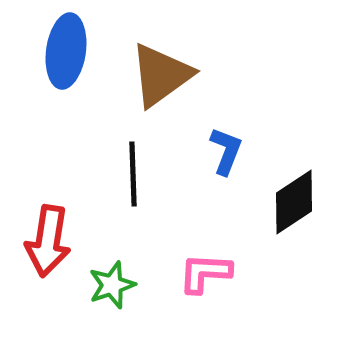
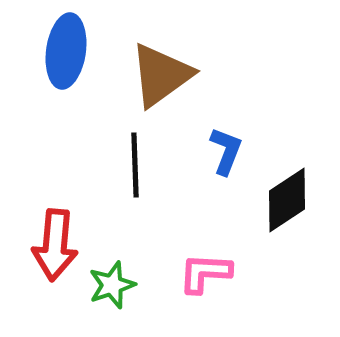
black line: moved 2 px right, 9 px up
black diamond: moved 7 px left, 2 px up
red arrow: moved 7 px right, 4 px down; rotated 4 degrees counterclockwise
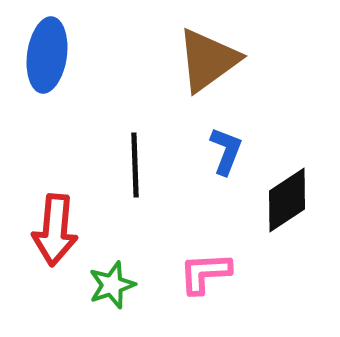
blue ellipse: moved 19 px left, 4 px down
brown triangle: moved 47 px right, 15 px up
red arrow: moved 15 px up
pink L-shape: rotated 6 degrees counterclockwise
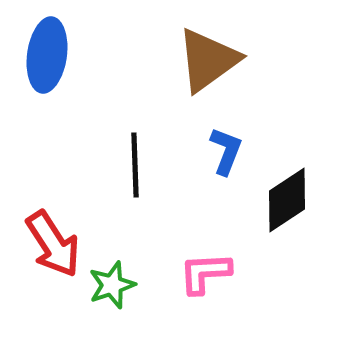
red arrow: moved 2 px left, 14 px down; rotated 38 degrees counterclockwise
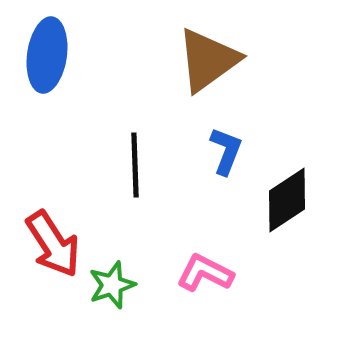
pink L-shape: rotated 30 degrees clockwise
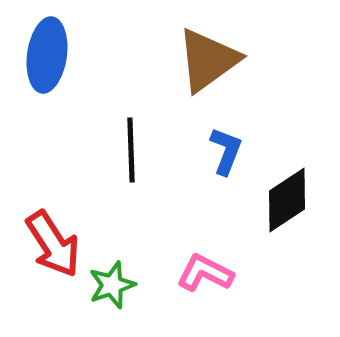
black line: moved 4 px left, 15 px up
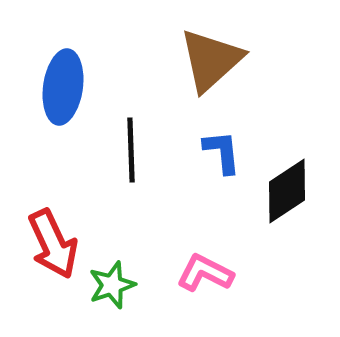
blue ellipse: moved 16 px right, 32 px down
brown triangle: moved 3 px right; rotated 6 degrees counterclockwise
blue L-shape: moved 4 px left, 1 px down; rotated 27 degrees counterclockwise
black diamond: moved 9 px up
red arrow: rotated 8 degrees clockwise
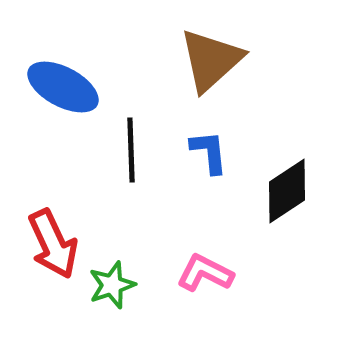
blue ellipse: rotated 70 degrees counterclockwise
blue L-shape: moved 13 px left
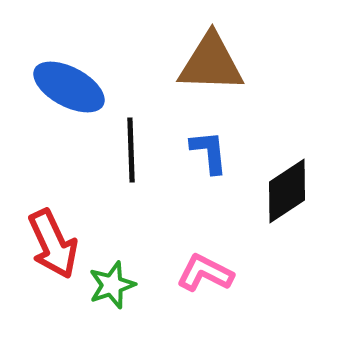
brown triangle: moved 3 px down; rotated 44 degrees clockwise
blue ellipse: moved 6 px right
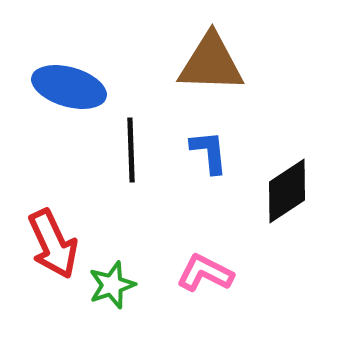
blue ellipse: rotated 12 degrees counterclockwise
